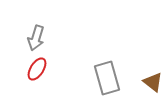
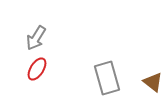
gray arrow: rotated 15 degrees clockwise
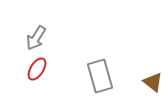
gray rectangle: moved 7 px left, 2 px up
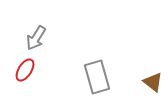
red ellipse: moved 12 px left, 1 px down
gray rectangle: moved 3 px left, 1 px down
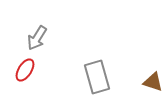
gray arrow: moved 1 px right
brown triangle: rotated 20 degrees counterclockwise
